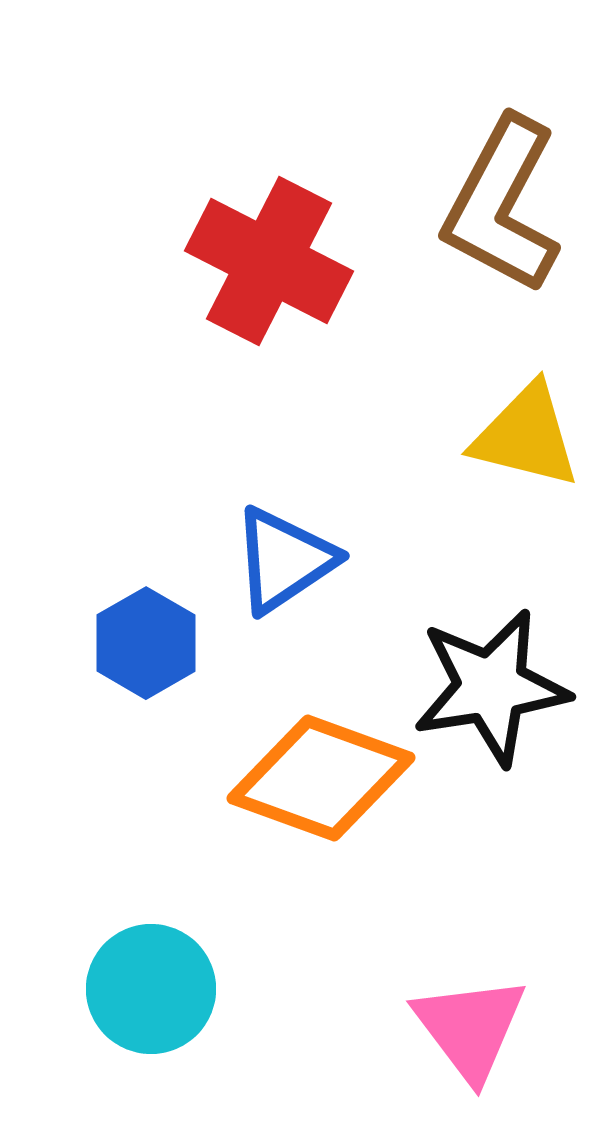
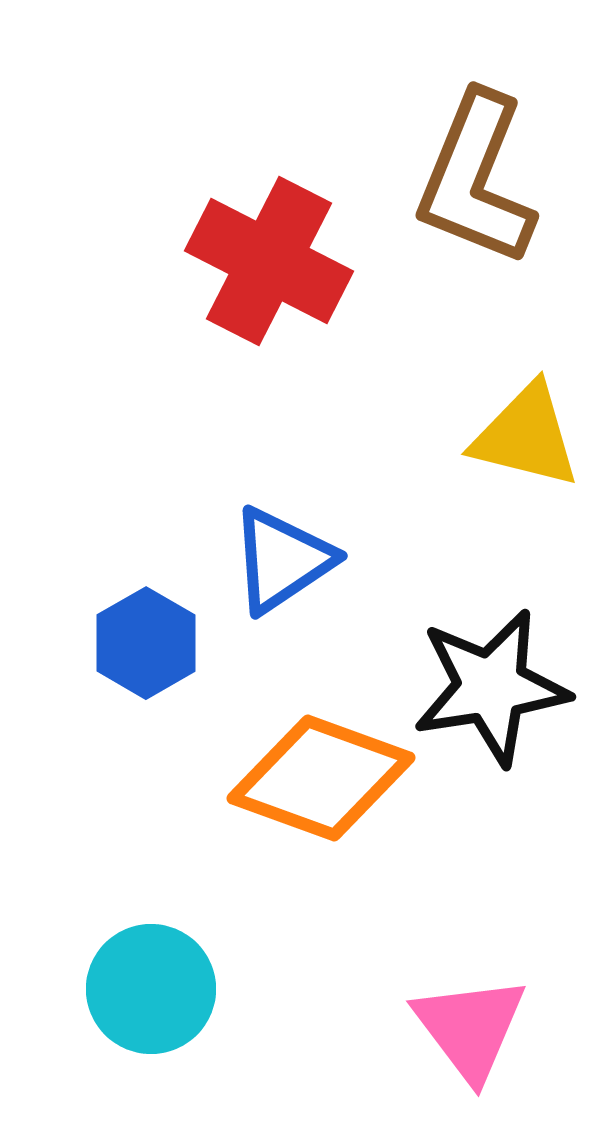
brown L-shape: moved 26 px left, 26 px up; rotated 6 degrees counterclockwise
blue triangle: moved 2 px left
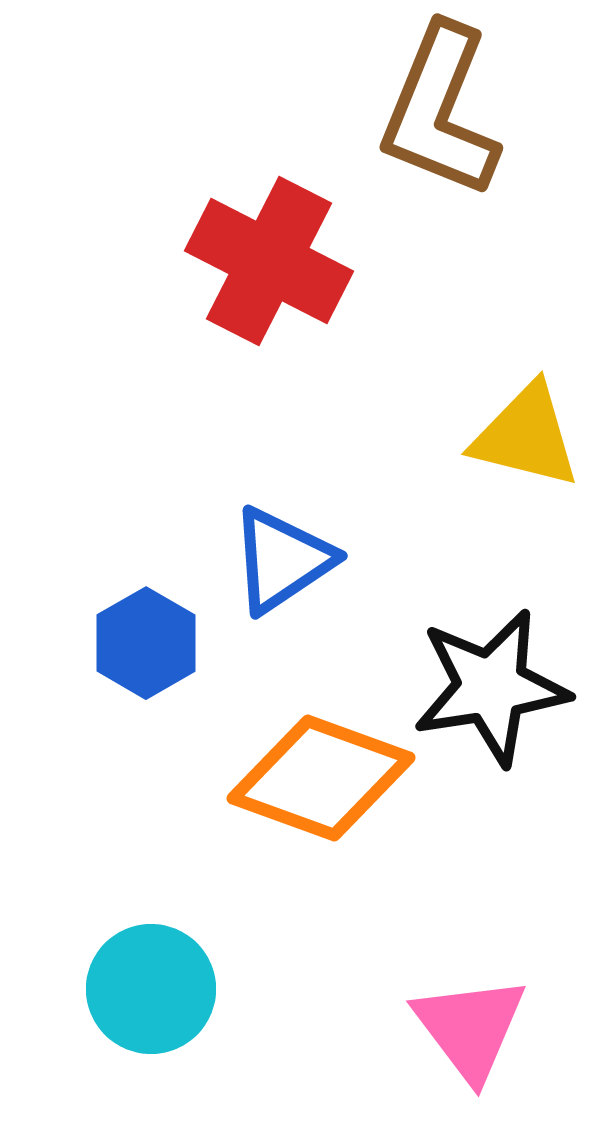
brown L-shape: moved 36 px left, 68 px up
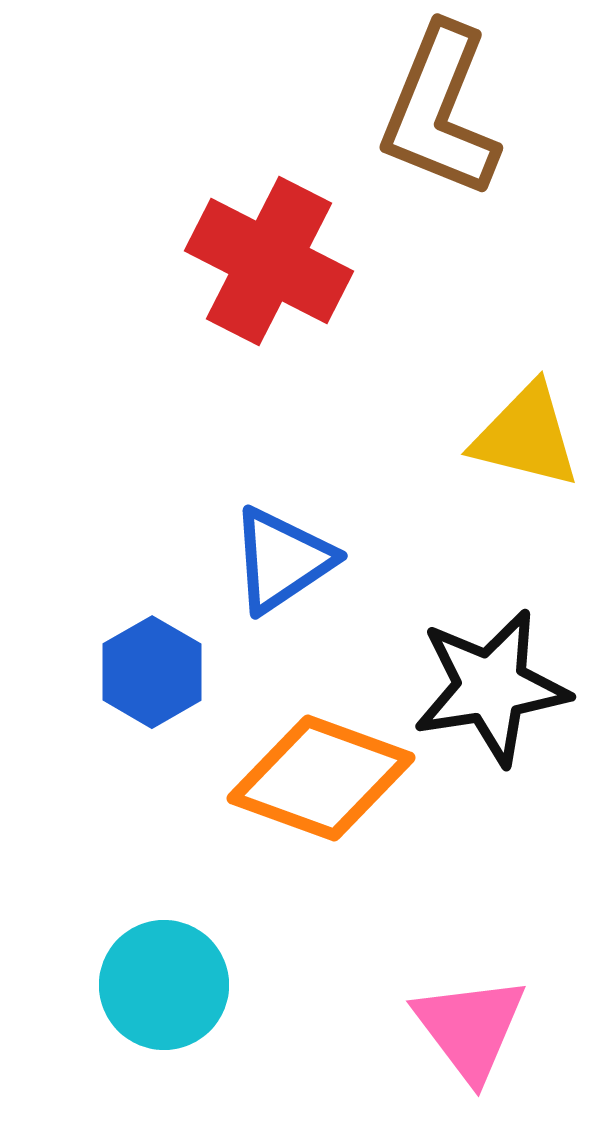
blue hexagon: moved 6 px right, 29 px down
cyan circle: moved 13 px right, 4 px up
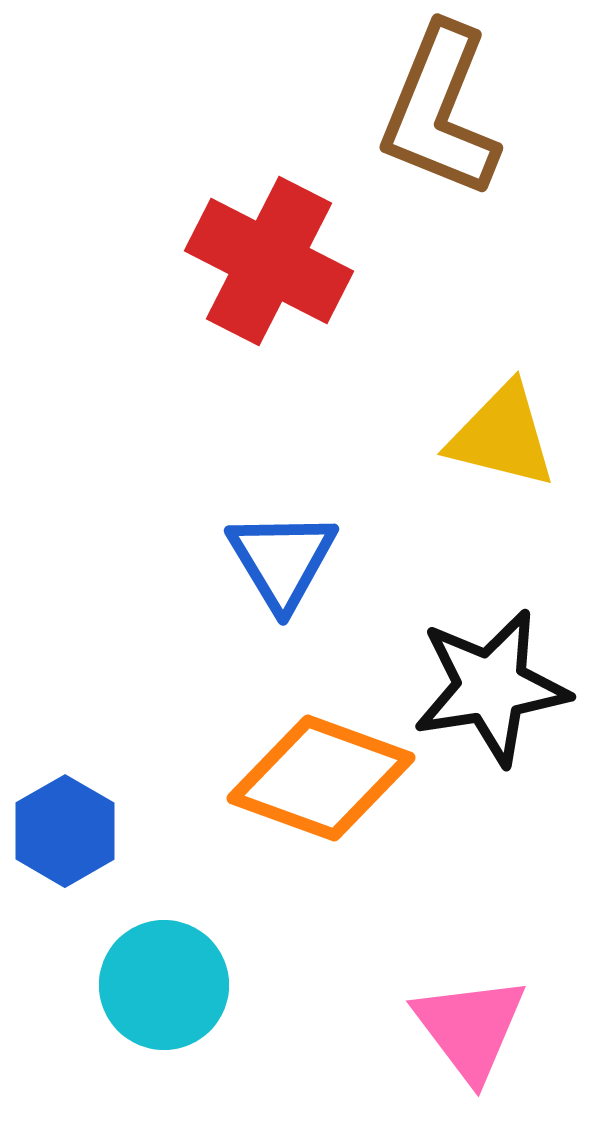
yellow triangle: moved 24 px left
blue triangle: rotated 27 degrees counterclockwise
blue hexagon: moved 87 px left, 159 px down
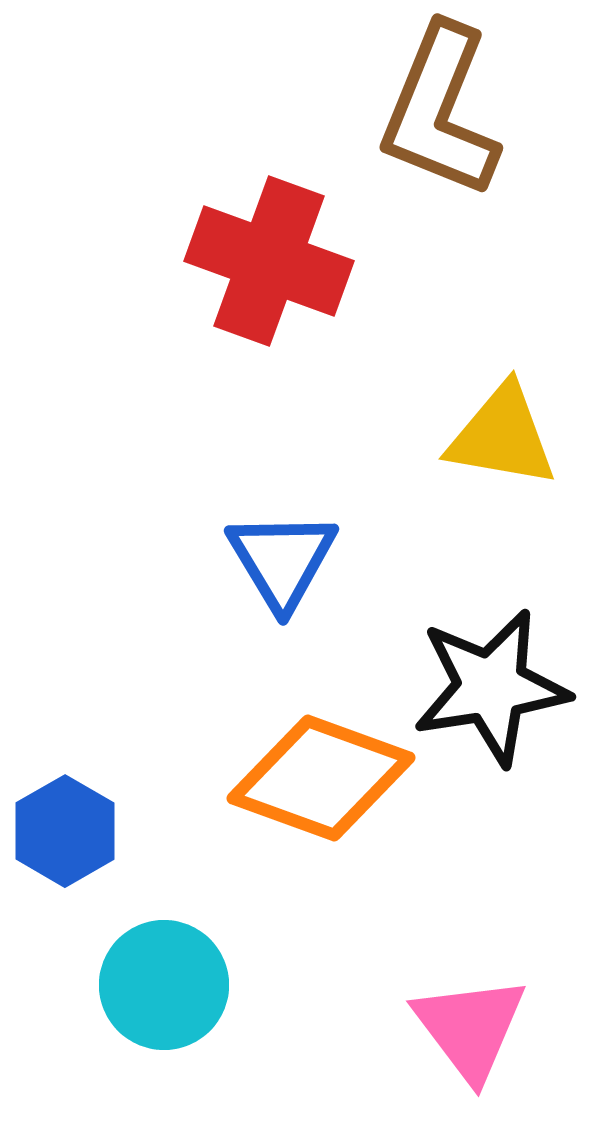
red cross: rotated 7 degrees counterclockwise
yellow triangle: rotated 4 degrees counterclockwise
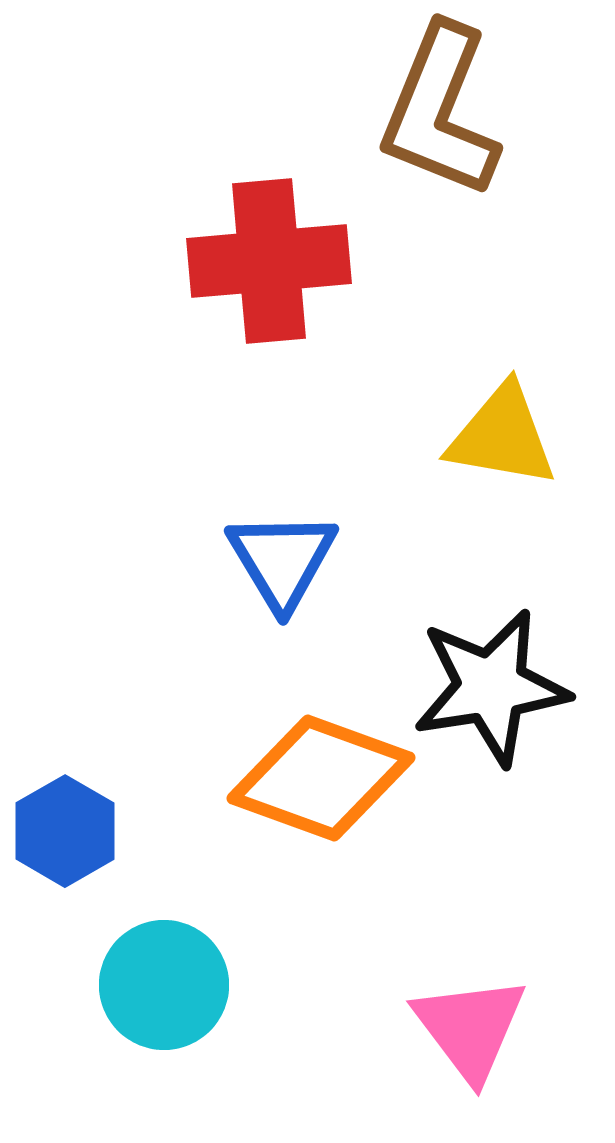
red cross: rotated 25 degrees counterclockwise
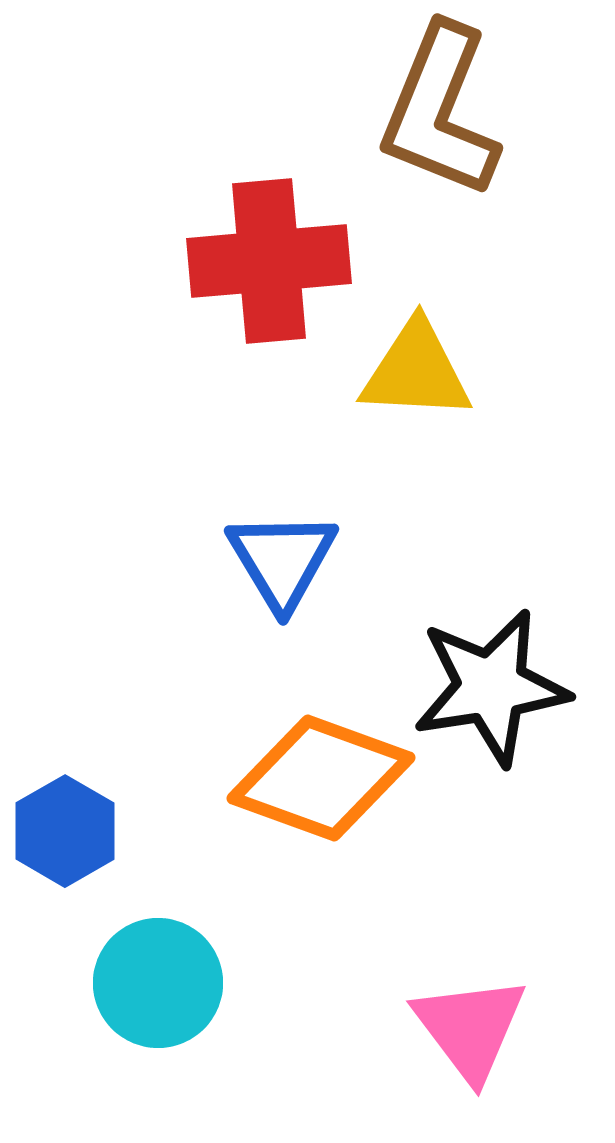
yellow triangle: moved 86 px left, 65 px up; rotated 7 degrees counterclockwise
cyan circle: moved 6 px left, 2 px up
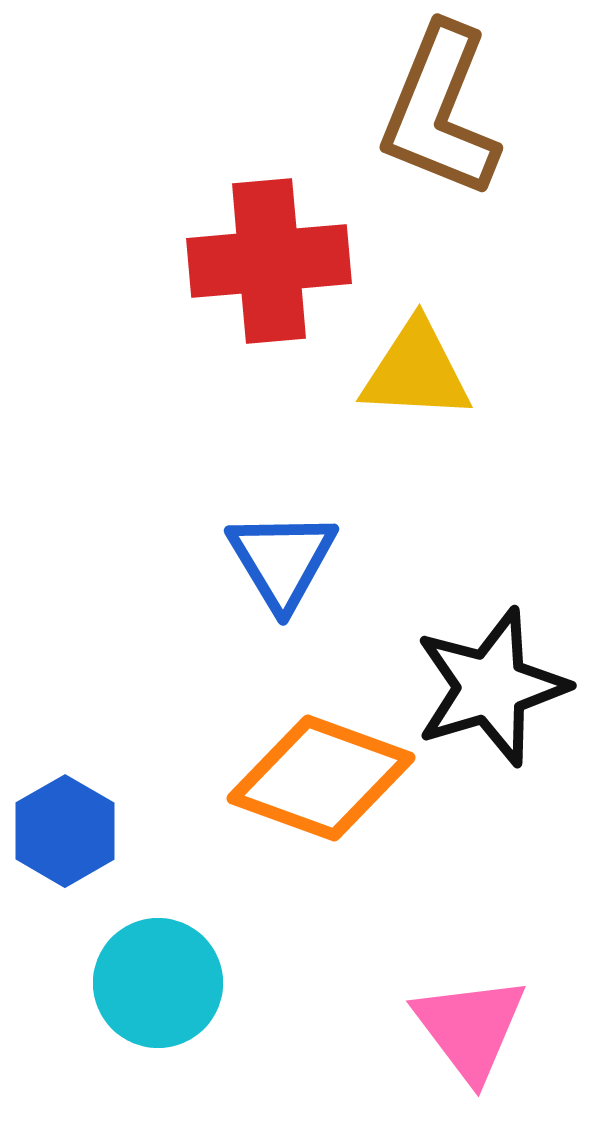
black star: rotated 8 degrees counterclockwise
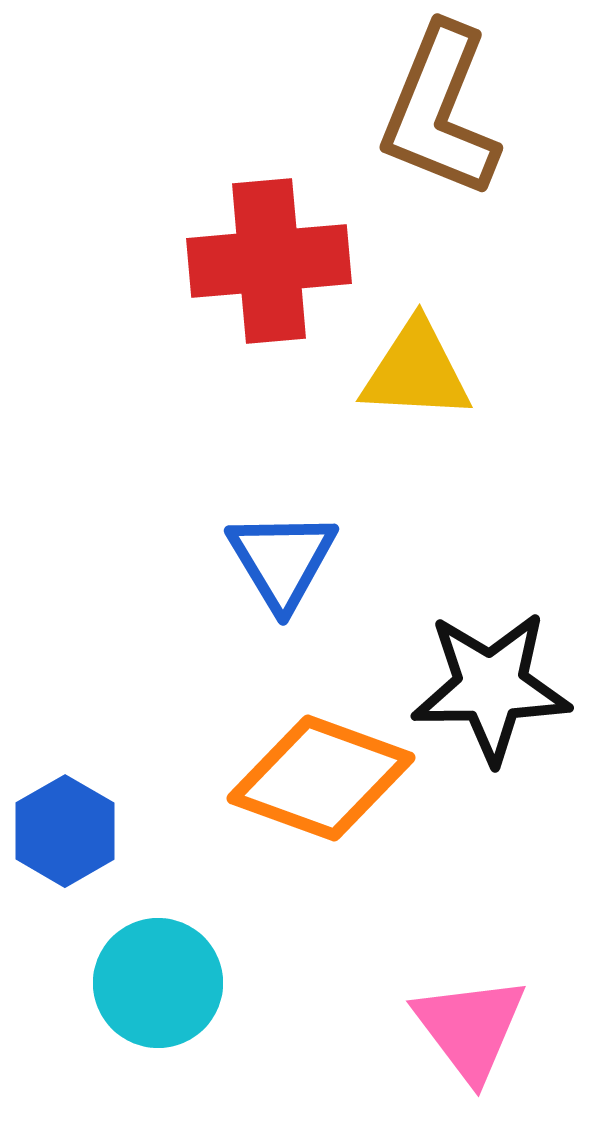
black star: rotated 16 degrees clockwise
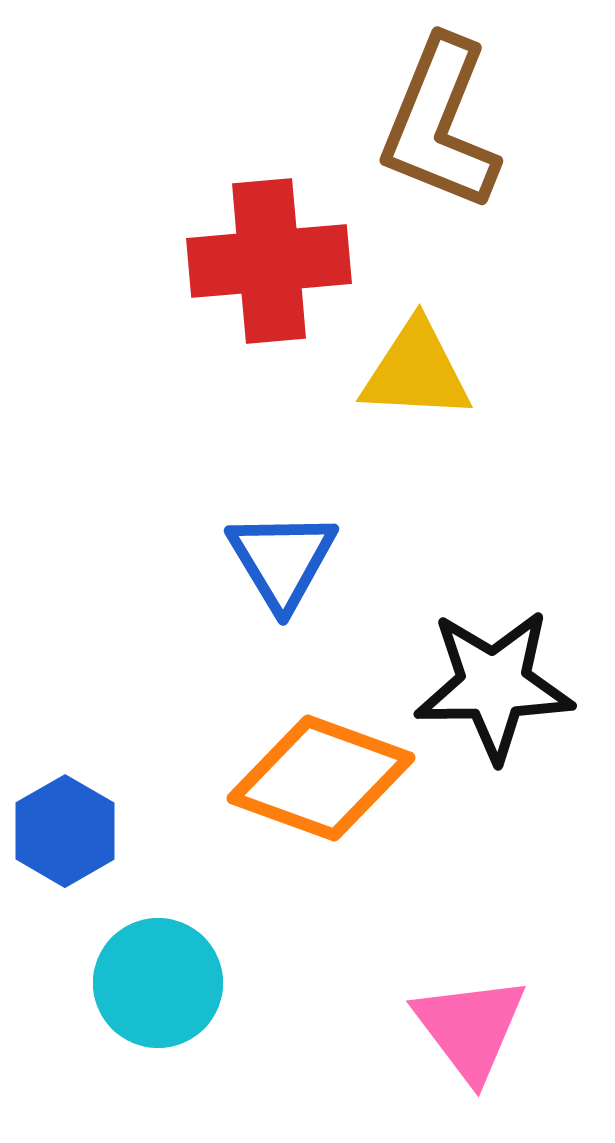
brown L-shape: moved 13 px down
black star: moved 3 px right, 2 px up
